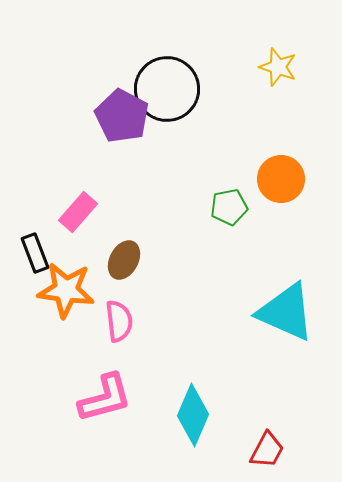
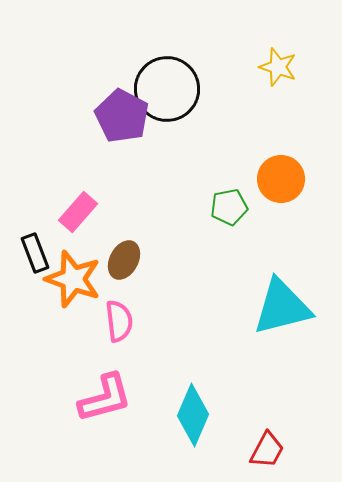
orange star: moved 7 px right, 11 px up; rotated 12 degrees clockwise
cyan triangle: moved 4 px left, 5 px up; rotated 38 degrees counterclockwise
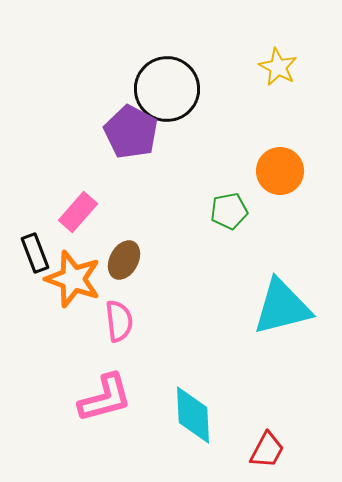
yellow star: rotated 9 degrees clockwise
purple pentagon: moved 9 px right, 16 px down
orange circle: moved 1 px left, 8 px up
green pentagon: moved 4 px down
cyan diamond: rotated 26 degrees counterclockwise
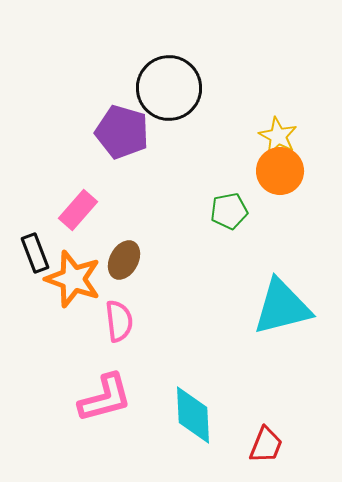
yellow star: moved 69 px down
black circle: moved 2 px right, 1 px up
purple pentagon: moved 9 px left; rotated 12 degrees counterclockwise
pink rectangle: moved 2 px up
red trapezoid: moved 1 px left, 5 px up; rotated 6 degrees counterclockwise
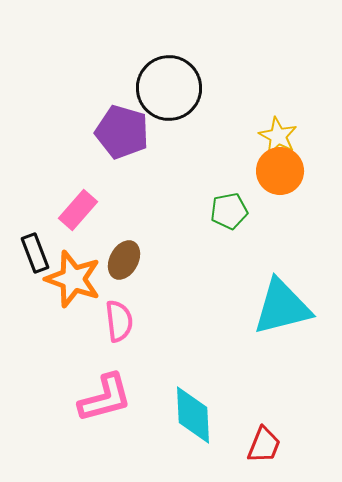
red trapezoid: moved 2 px left
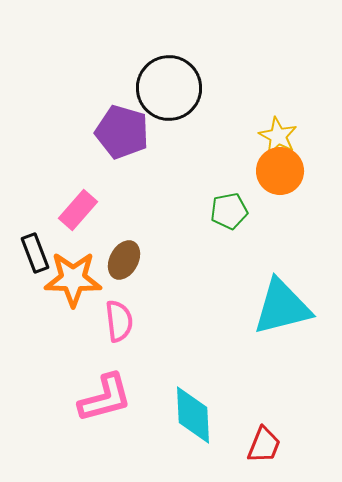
orange star: rotated 18 degrees counterclockwise
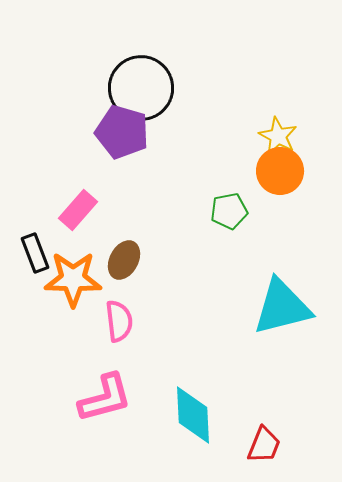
black circle: moved 28 px left
